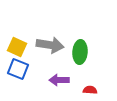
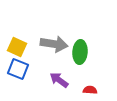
gray arrow: moved 4 px right, 1 px up
purple arrow: rotated 36 degrees clockwise
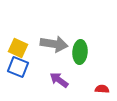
yellow square: moved 1 px right, 1 px down
blue square: moved 2 px up
red semicircle: moved 12 px right, 1 px up
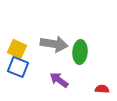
yellow square: moved 1 px left, 1 px down
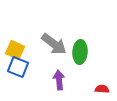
gray arrow: rotated 28 degrees clockwise
yellow square: moved 2 px left, 1 px down
purple arrow: rotated 48 degrees clockwise
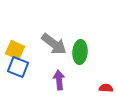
red semicircle: moved 4 px right, 1 px up
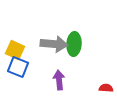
gray arrow: rotated 32 degrees counterclockwise
green ellipse: moved 6 px left, 8 px up
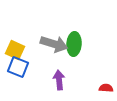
gray arrow: rotated 12 degrees clockwise
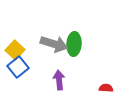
yellow square: rotated 18 degrees clockwise
blue square: rotated 30 degrees clockwise
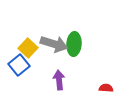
yellow square: moved 13 px right, 2 px up
blue square: moved 1 px right, 2 px up
